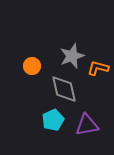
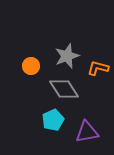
gray star: moved 5 px left
orange circle: moved 1 px left
gray diamond: rotated 20 degrees counterclockwise
purple triangle: moved 7 px down
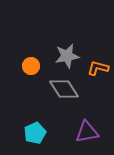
gray star: rotated 10 degrees clockwise
cyan pentagon: moved 18 px left, 13 px down
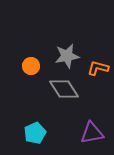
purple triangle: moved 5 px right, 1 px down
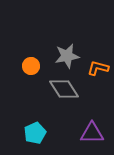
purple triangle: rotated 10 degrees clockwise
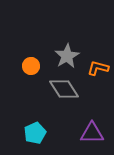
gray star: rotated 20 degrees counterclockwise
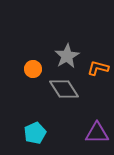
orange circle: moved 2 px right, 3 px down
purple triangle: moved 5 px right
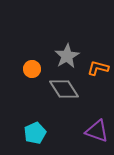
orange circle: moved 1 px left
purple triangle: moved 2 px up; rotated 20 degrees clockwise
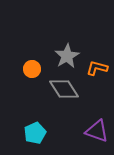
orange L-shape: moved 1 px left
